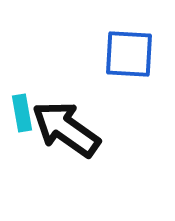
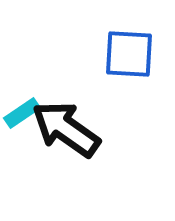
cyan rectangle: rotated 66 degrees clockwise
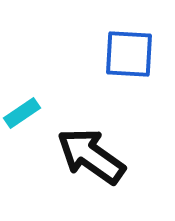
black arrow: moved 25 px right, 27 px down
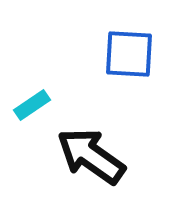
cyan rectangle: moved 10 px right, 8 px up
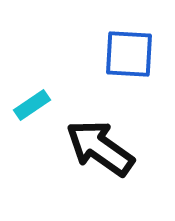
black arrow: moved 9 px right, 8 px up
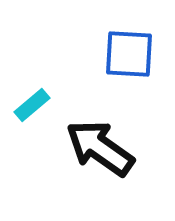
cyan rectangle: rotated 6 degrees counterclockwise
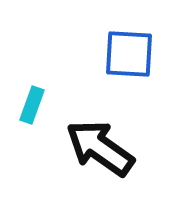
cyan rectangle: rotated 30 degrees counterclockwise
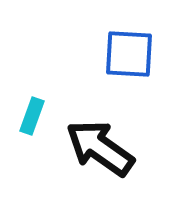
cyan rectangle: moved 11 px down
